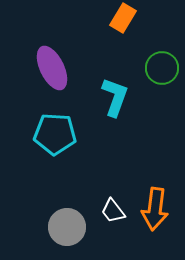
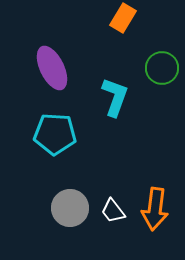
gray circle: moved 3 px right, 19 px up
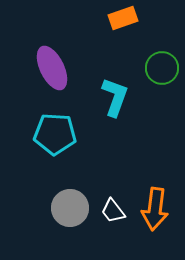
orange rectangle: rotated 40 degrees clockwise
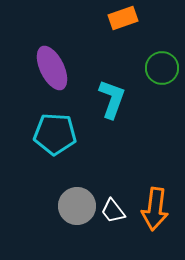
cyan L-shape: moved 3 px left, 2 px down
gray circle: moved 7 px right, 2 px up
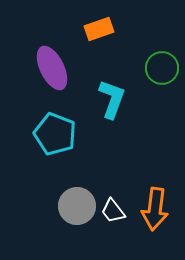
orange rectangle: moved 24 px left, 11 px down
cyan pentagon: rotated 18 degrees clockwise
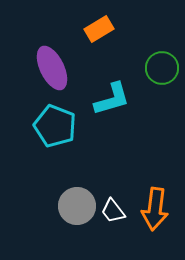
orange rectangle: rotated 12 degrees counterclockwise
cyan L-shape: rotated 54 degrees clockwise
cyan pentagon: moved 8 px up
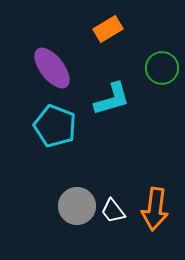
orange rectangle: moved 9 px right
purple ellipse: rotated 12 degrees counterclockwise
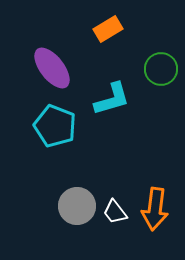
green circle: moved 1 px left, 1 px down
white trapezoid: moved 2 px right, 1 px down
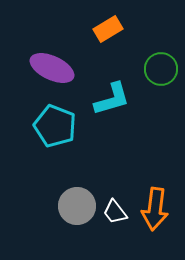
purple ellipse: rotated 27 degrees counterclockwise
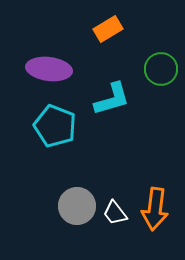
purple ellipse: moved 3 px left, 1 px down; rotated 18 degrees counterclockwise
white trapezoid: moved 1 px down
